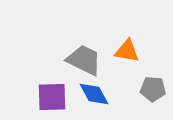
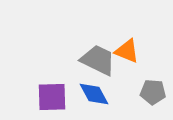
orange triangle: rotated 12 degrees clockwise
gray trapezoid: moved 14 px right
gray pentagon: moved 3 px down
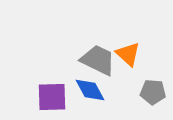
orange triangle: moved 1 px right, 3 px down; rotated 20 degrees clockwise
blue diamond: moved 4 px left, 4 px up
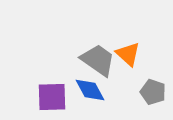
gray trapezoid: rotated 9 degrees clockwise
gray pentagon: rotated 15 degrees clockwise
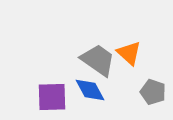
orange triangle: moved 1 px right, 1 px up
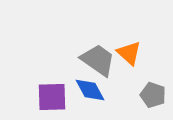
gray pentagon: moved 3 px down
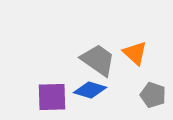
orange triangle: moved 6 px right
blue diamond: rotated 44 degrees counterclockwise
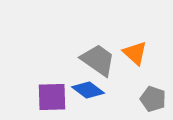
blue diamond: moved 2 px left; rotated 20 degrees clockwise
gray pentagon: moved 4 px down
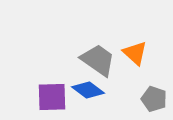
gray pentagon: moved 1 px right
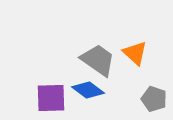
purple square: moved 1 px left, 1 px down
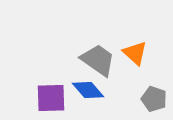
blue diamond: rotated 12 degrees clockwise
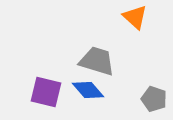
orange triangle: moved 36 px up
gray trapezoid: moved 1 px left, 1 px down; rotated 18 degrees counterclockwise
purple square: moved 5 px left, 6 px up; rotated 16 degrees clockwise
